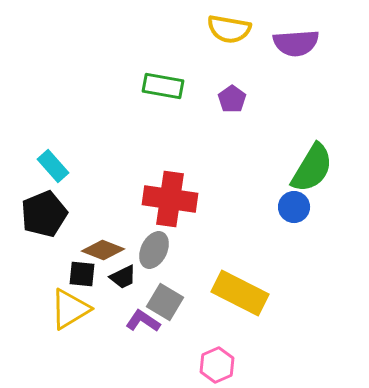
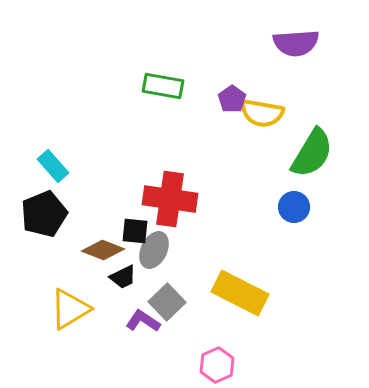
yellow semicircle: moved 33 px right, 84 px down
green semicircle: moved 15 px up
black square: moved 53 px right, 43 px up
gray square: moved 2 px right; rotated 15 degrees clockwise
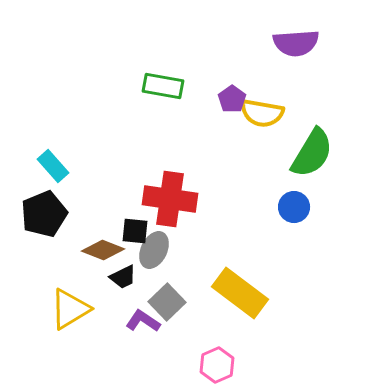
yellow rectangle: rotated 10 degrees clockwise
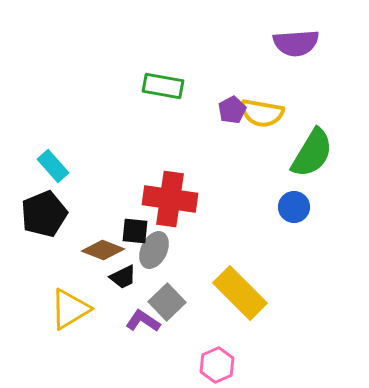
purple pentagon: moved 11 px down; rotated 8 degrees clockwise
yellow rectangle: rotated 8 degrees clockwise
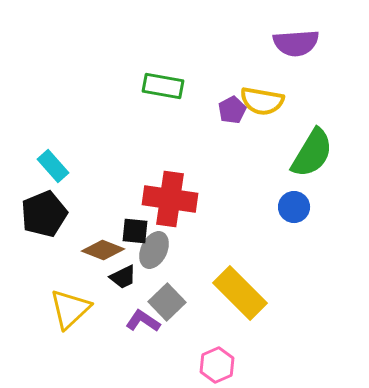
yellow semicircle: moved 12 px up
yellow triangle: rotated 12 degrees counterclockwise
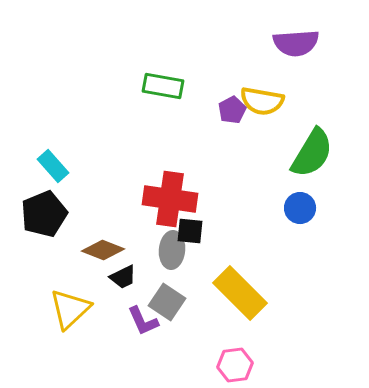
blue circle: moved 6 px right, 1 px down
black square: moved 55 px right
gray ellipse: moved 18 px right; rotated 21 degrees counterclockwise
gray square: rotated 12 degrees counterclockwise
purple L-shape: rotated 148 degrees counterclockwise
pink hexagon: moved 18 px right; rotated 16 degrees clockwise
